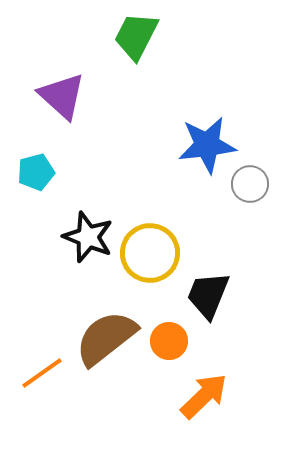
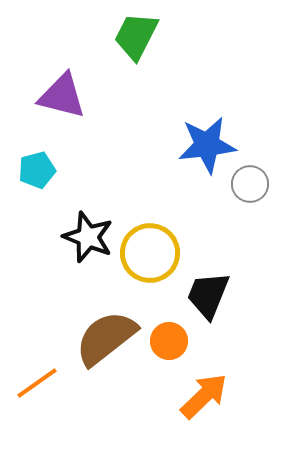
purple triangle: rotated 28 degrees counterclockwise
cyan pentagon: moved 1 px right, 2 px up
orange line: moved 5 px left, 10 px down
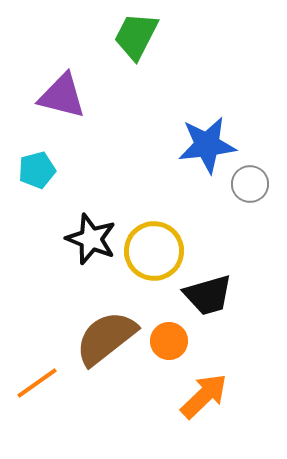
black star: moved 3 px right, 2 px down
yellow circle: moved 4 px right, 2 px up
black trapezoid: rotated 128 degrees counterclockwise
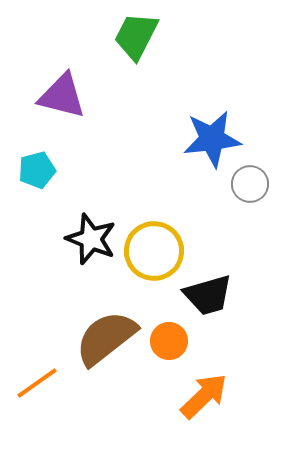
blue star: moved 5 px right, 6 px up
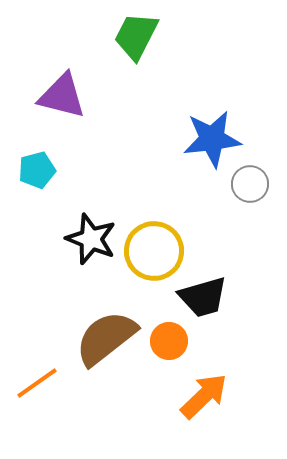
black trapezoid: moved 5 px left, 2 px down
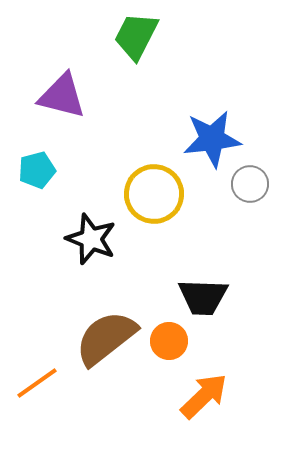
yellow circle: moved 57 px up
black trapezoid: rotated 18 degrees clockwise
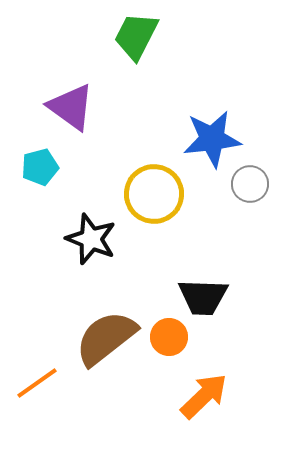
purple triangle: moved 9 px right, 11 px down; rotated 22 degrees clockwise
cyan pentagon: moved 3 px right, 3 px up
orange circle: moved 4 px up
